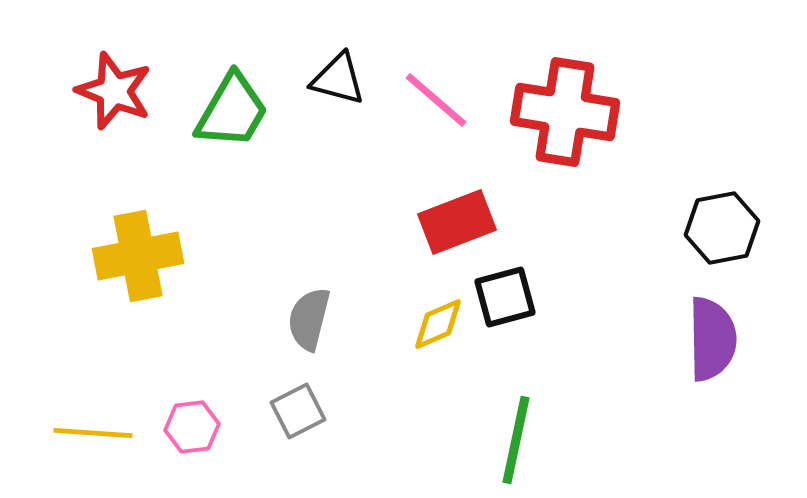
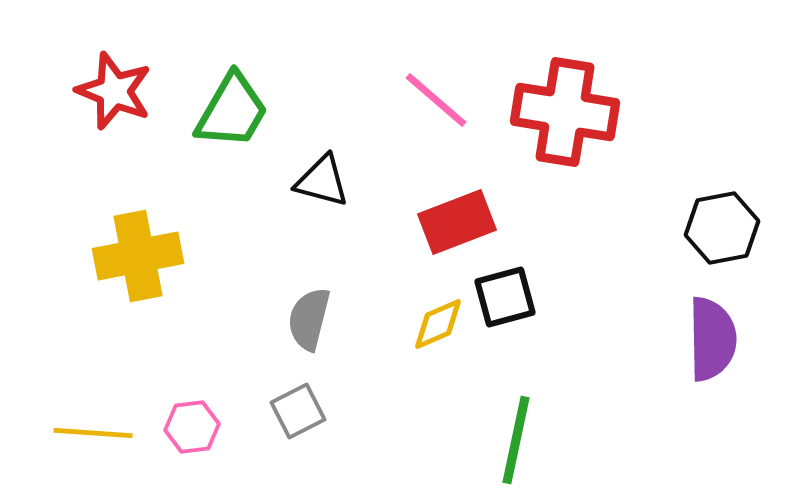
black triangle: moved 16 px left, 102 px down
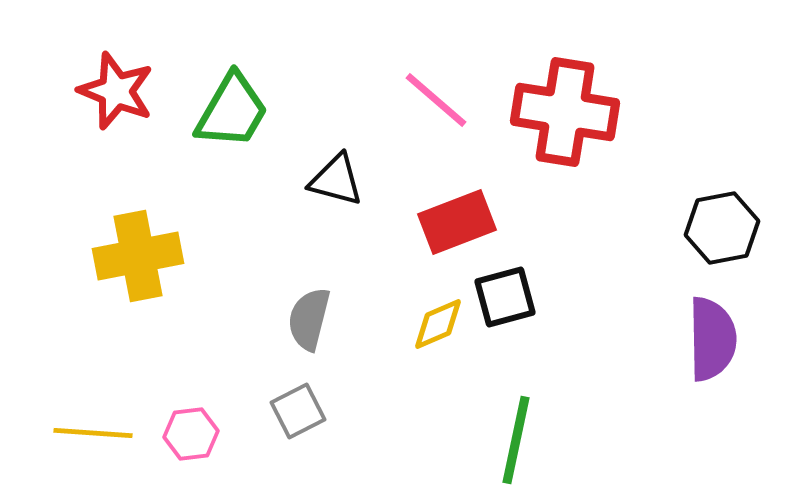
red star: moved 2 px right
black triangle: moved 14 px right, 1 px up
pink hexagon: moved 1 px left, 7 px down
